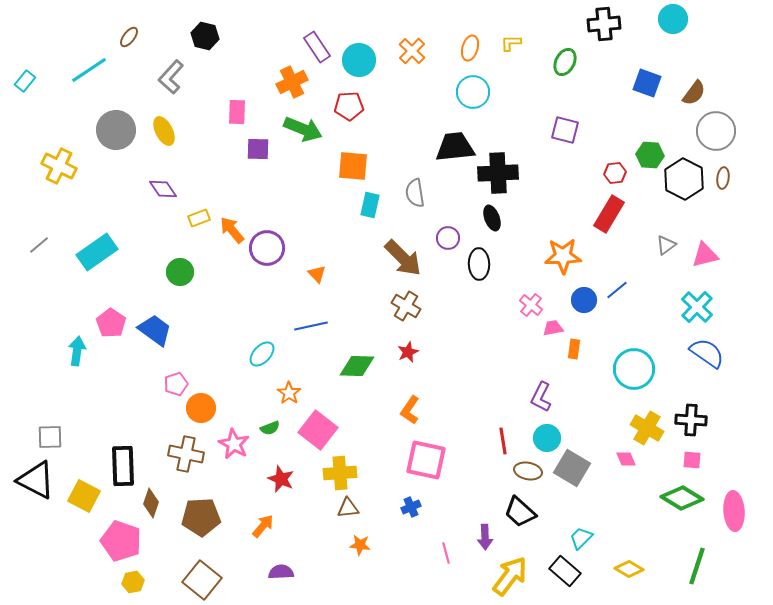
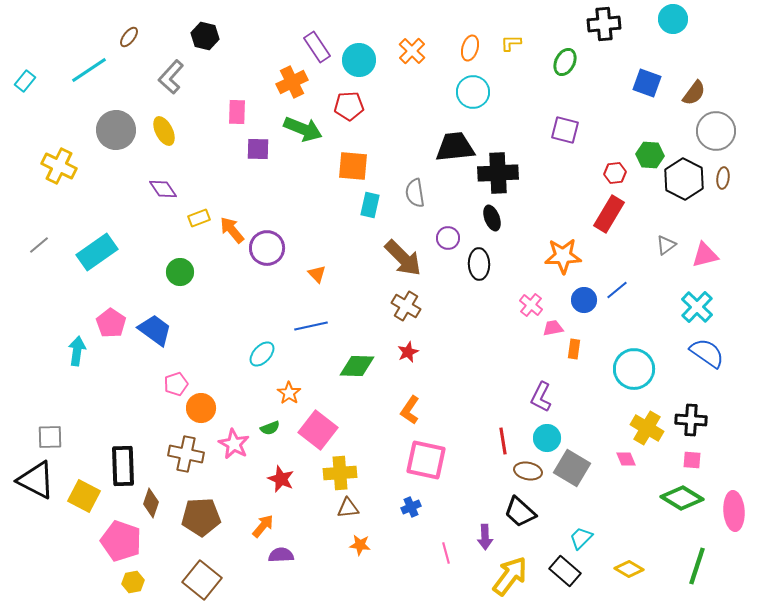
purple semicircle at (281, 572): moved 17 px up
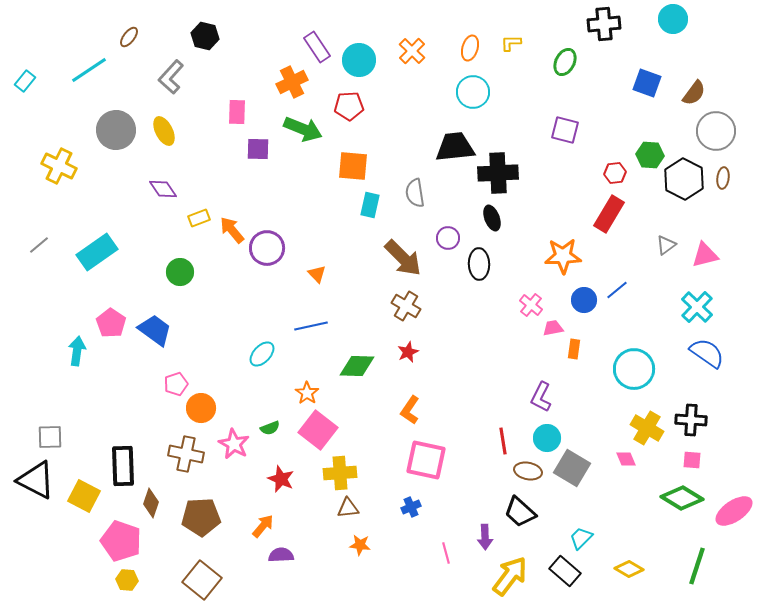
orange star at (289, 393): moved 18 px right
pink ellipse at (734, 511): rotated 60 degrees clockwise
yellow hexagon at (133, 582): moved 6 px left, 2 px up; rotated 15 degrees clockwise
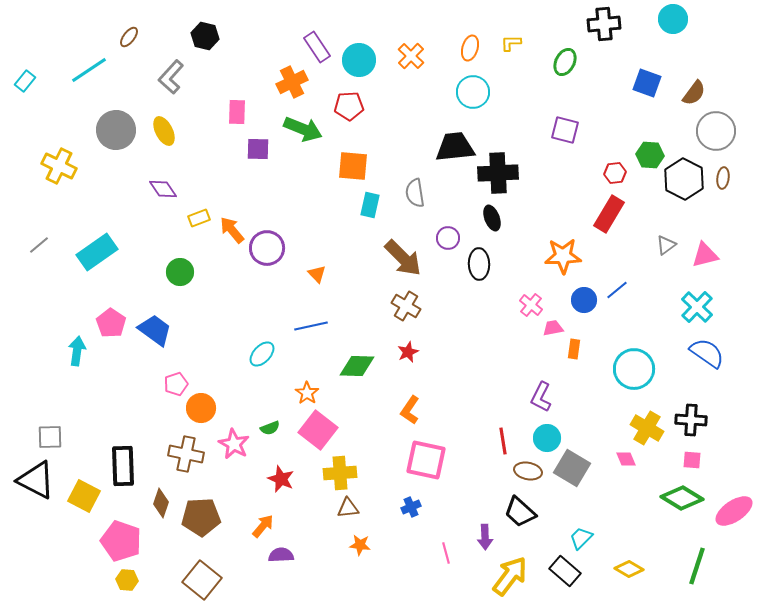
orange cross at (412, 51): moved 1 px left, 5 px down
brown diamond at (151, 503): moved 10 px right
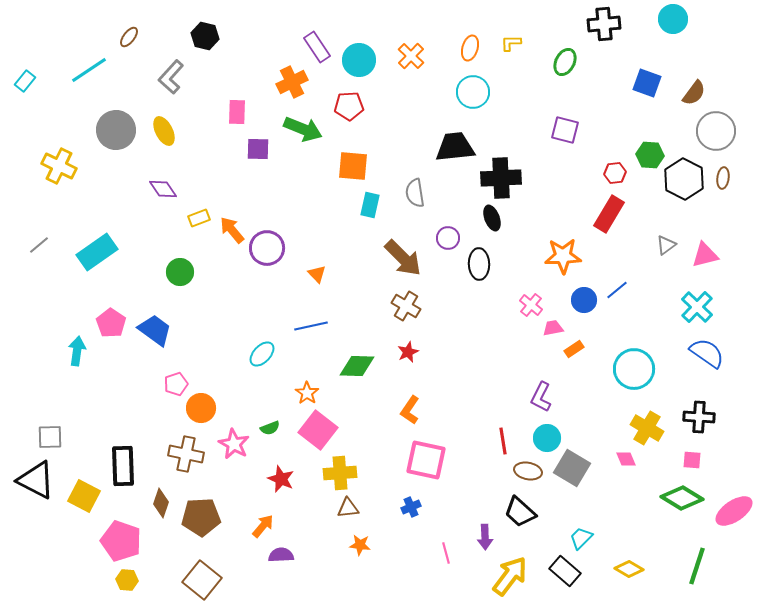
black cross at (498, 173): moved 3 px right, 5 px down
orange rectangle at (574, 349): rotated 48 degrees clockwise
black cross at (691, 420): moved 8 px right, 3 px up
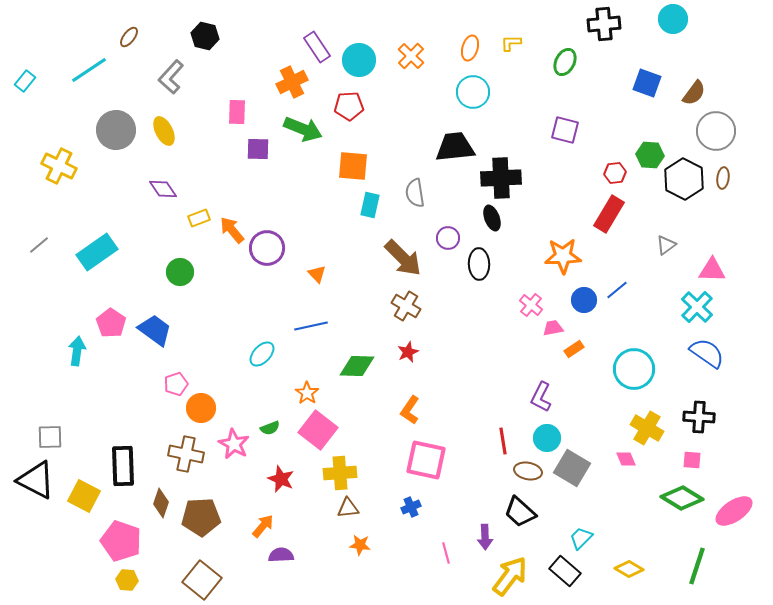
pink triangle at (705, 255): moved 7 px right, 15 px down; rotated 16 degrees clockwise
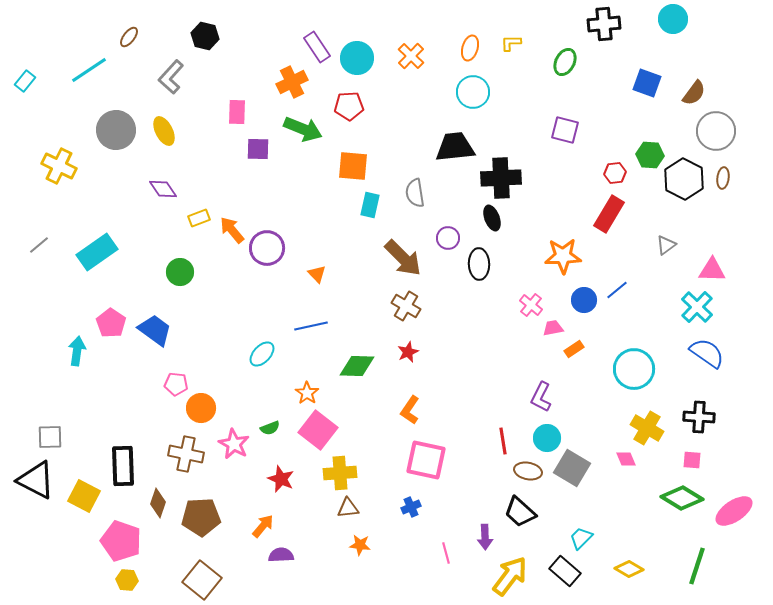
cyan circle at (359, 60): moved 2 px left, 2 px up
pink pentagon at (176, 384): rotated 25 degrees clockwise
brown diamond at (161, 503): moved 3 px left
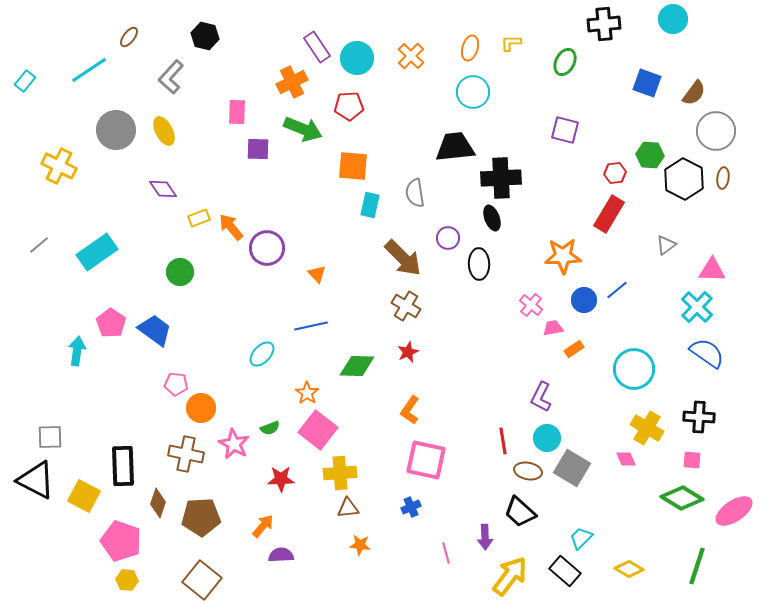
orange arrow at (232, 230): moved 1 px left, 3 px up
red star at (281, 479): rotated 24 degrees counterclockwise
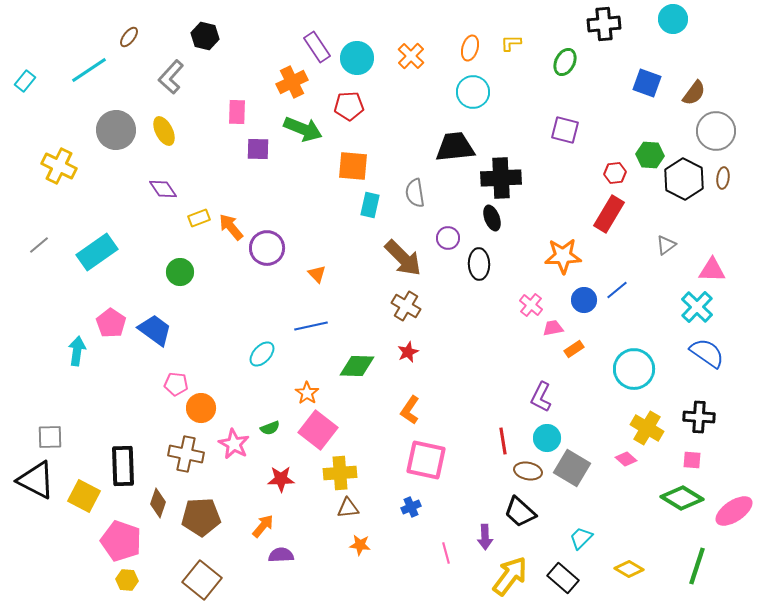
pink diamond at (626, 459): rotated 25 degrees counterclockwise
black rectangle at (565, 571): moved 2 px left, 7 px down
